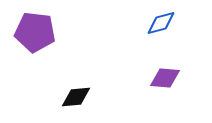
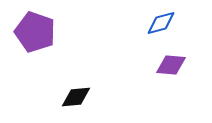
purple pentagon: rotated 12 degrees clockwise
purple diamond: moved 6 px right, 13 px up
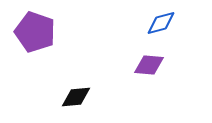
purple diamond: moved 22 px left
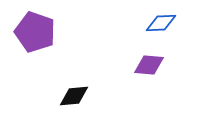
blue diamond: rotated 12 degrees clockwise
black diamond: moved 2 px left, 1 px up
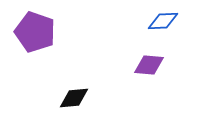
blue diamond: moved 2 px right, 2 px up
black diamond: moved 2 px down
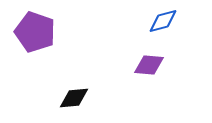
blue diamond: rotated 12 degrees counterclockwise
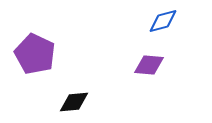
purple pentagon: moved 22 px down; rotated 6 degrees clockwise
black diamond: moved 4 px down
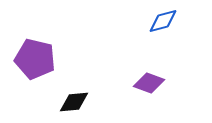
purple pentagon: moved 5 px down; rotated 12 degrees counterclockwise
purple diamond: moved 18 px down; rotated 16 degrees clockwise
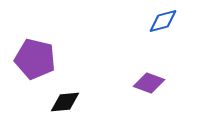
black diamond: moved 9 px left
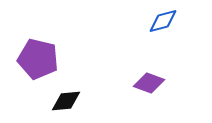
purple pentagon: moved 3 px right
black diamond: moved 1 px right, 1 px up
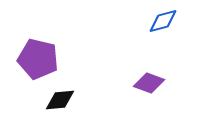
black diamond: moved 6 px left, 1 px up
